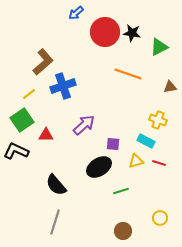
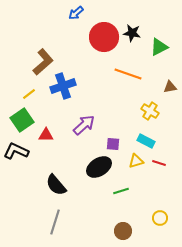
red circle: moved 1 px left, 5 px down
yellow cross: moved 8 px left, 9 px up; rotated 12 degrees clockwise
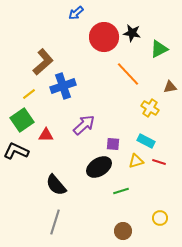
green triangle: moved 2 px down
orange line: rotated 28 degrees clockwise
yellow cross: moved 3 px up
red line: moved 1 px up
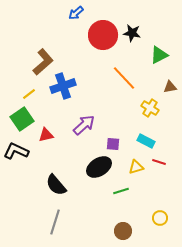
red circle: moved 1 px left, 2 px up
green triangle: moved 6 px down
orange line: moved 4 px left, 4 px down
green square: moved 1 px up
red triangle: rotated 14 degrees counterclockwise
yellow triangle: moved 6 px down
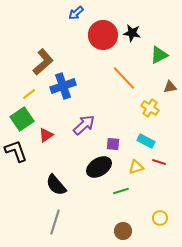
red triangle: rotated 21 degrees counterclockwise
black L-shape: rotated 45 degrees clockwise
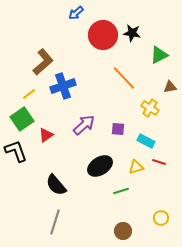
purple square: moved 5 px right, 15 px up
black ellipse: moved 1 px right, 1 px up
yellow circle: moved 1 px right
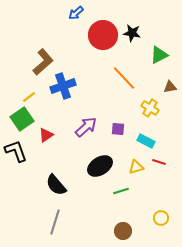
yellow line: moved 3 px down
purple arrow: moved 2 px right, 2 px down
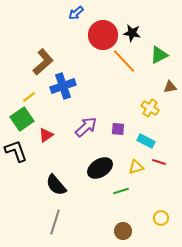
orange line: moved 17 px up
black ellipse: moved 2 px down
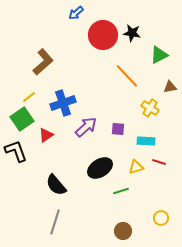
orange line: moved 3 px right, 15 px down
blue cross: moved 17 px down
cyan rectangle: rotated 24 degrees counterclockwise
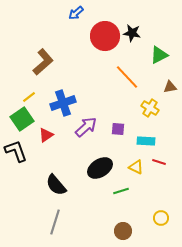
red circle: moved 2 px right, 1 px down
orange line: moved 1 px down
yellow triangle: rotated 42 degrees clockwise
